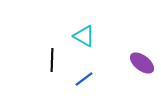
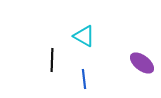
blue line: rotated 60 degrees counterclockwise
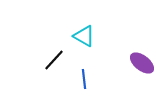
black line: moved 2 px right; rotated 40 degrees clockwise
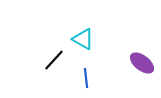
cyan triangle: moved 1 px left, 3 px down
blue line: moved 2 px right, 1 px up
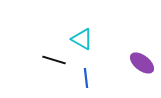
cyan triangle: moved 1 px left
black line: rotated 65 degrees clockwise
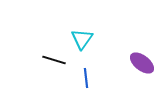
cyan triangle: rotated 35 degrees clockwise
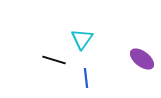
purple ellipse: moved 4 px up
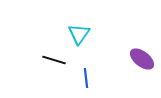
cyan triangle: moved 3 px left, 5 px up
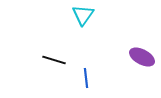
cyan triangle: moved 4 px right, 19 px up
purple ellipse: moved 2 px up; rotated 10 degrees counterclockwise
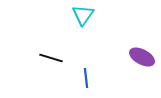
black line: moved 3 px left, 2 px up
